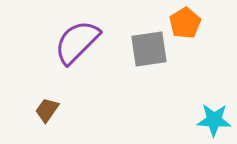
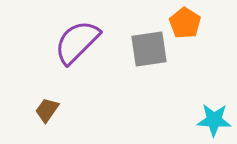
orange pentagon: rotated 8 degrees counterclockwise
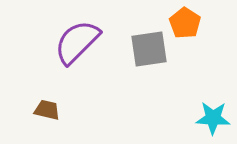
brown trapezoid: rotated 68 degrees clockwise
cyan star: moved 1 px left, 2 px up
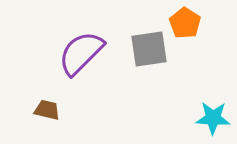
purple semicircle: moved 4 px right, 11 px down
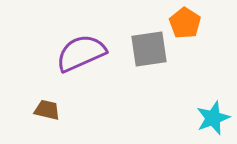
purple semicircle: rotated 21 degrees clockwise
cyan star: rotated 24 degrees counterclockwise
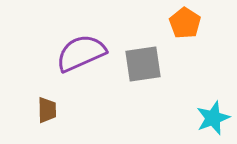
gray square: moved 6 px left, 15 px down
brown trapezoid: rotated 76 degrees clockwise
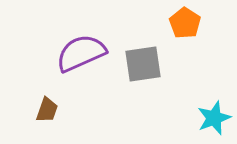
brown trapezoid: rotated 20 degrees clockwise
cyan star: moved 1 px right
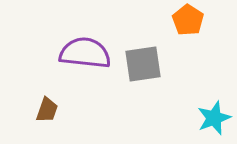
orange pentagon: moved 3 px right, 3 px up
purple semicircle: moved 4 px right; rotated 30 degrees clockwise
